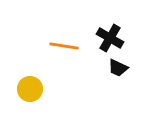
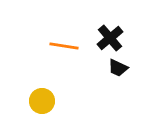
black cross: rotated 20 degrees clockwise
yellow circle: moved 12 px right, 12 px down
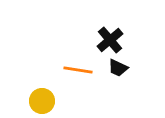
black cross: moved 2 px down
orange line: moved 14 px right, 24 px down
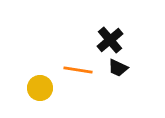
yellow circle: moved 2 px left, 13 px up
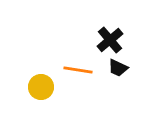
yellow circle: moved 1 px right, 1 px up
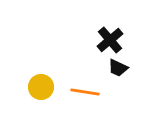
orange line: moved 7 px right, 22 px down
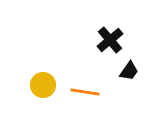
black trapezoid: moved 11 px right, 3 px down; rotated 80 degrees counterclockwise
yellow circle: moved 2 px right, 2 px up
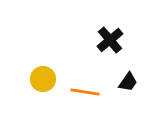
black trapezoid: moved 1 px left, 11 px down
yellow circle: moved 6 px up
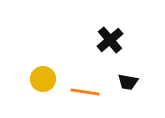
black trapezoid: rotated 65 degrees clockwise
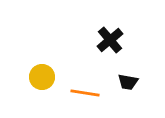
yellow circle: moved 1 px left, 2 px up
orange line: moved 1 px down
